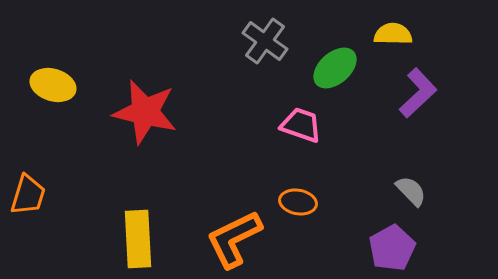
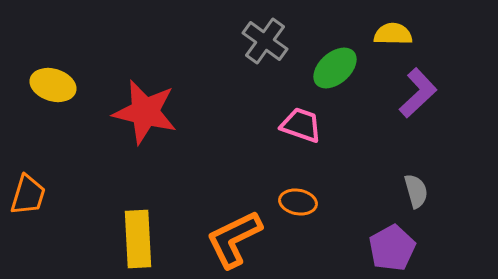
gray semicircle: moved 5 px right; rotated 28 degrees clockwise
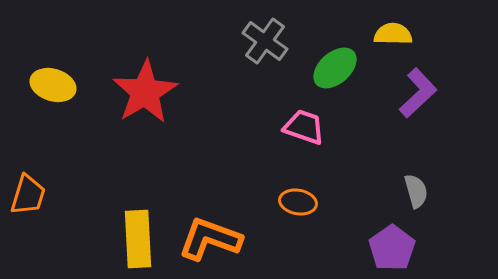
red star: moved 20 px up; rotated 28 degrees clockwise
pink trapezoid: moved 3 px right, 2 px down
orange L-shape: moved 24 px left; rotated 46 degrees clockwise
purple pentagon: rotated 6 degrees counterclockwise
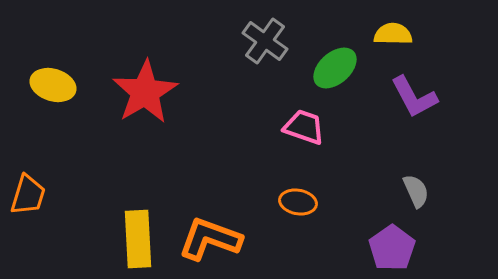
purple L-shape: moved 4 px left, 4 px down; rotated 105 degrees clockwise
gray semicircle: rotated 8 degrees counterclockwise
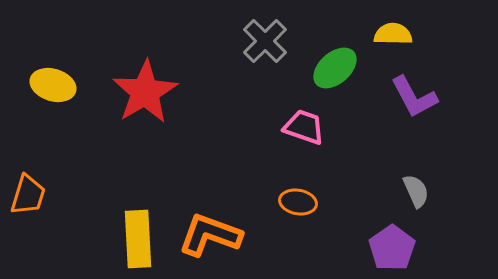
gray cross: rotated 9 degrees clockwise
orange L-shape: moved 4 px up
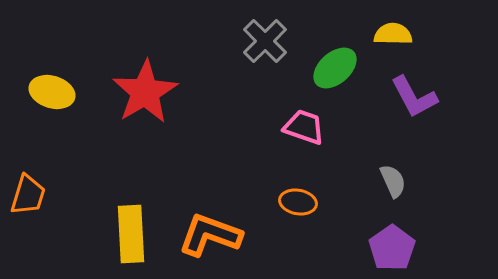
yellow ellipse: moved 1 px left, 7 px down
gray semicircle: moved 23 px left, 10 px up
yellow rectangle: moved 7 px left, 5 px up
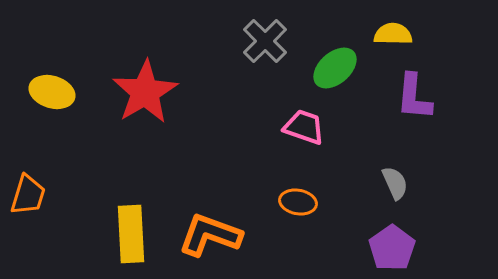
purple L-shape: rotated 33 degrees clockwise
gray semicircle: moved 2 px right, 2 px down
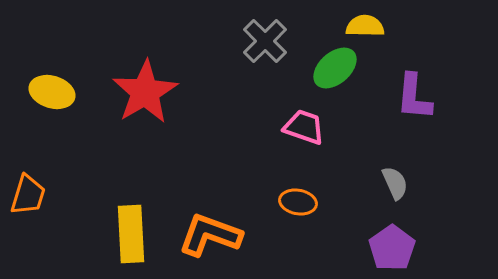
yellow semicircle: moved 28 px left, 8 px up
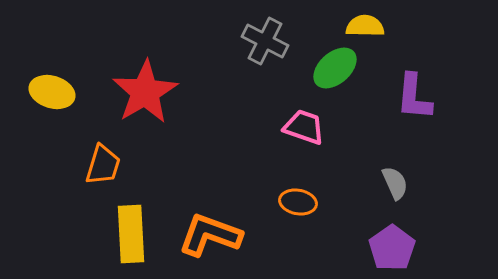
gray cross: rotated 18 degrees counterclockwise
orange trapezoid: moved 75 px right, 30 px up
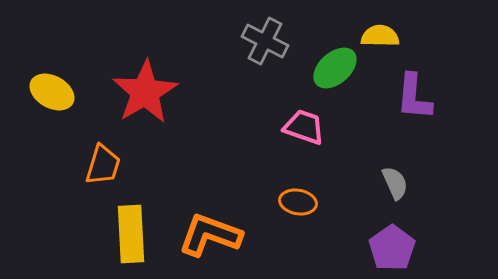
yellow semicircle: moved 15 px right, 10 px down
yellow ellipse: rotated 12 degrees clockwise
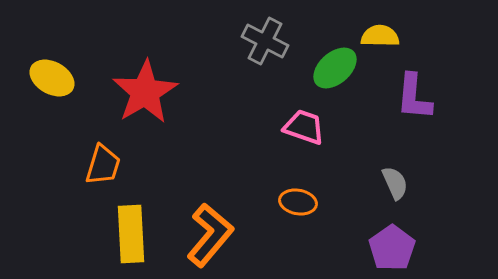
yellow ellipse: moved 14 px up
orange L-shape: rotated 110 degrees clockwise
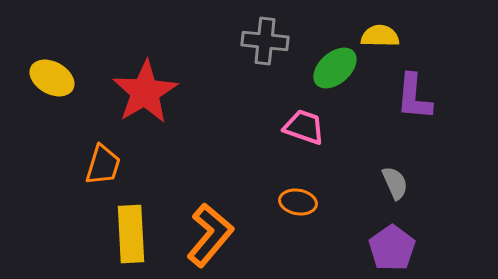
gray cross: rotated 21 degrees counterclockwise
